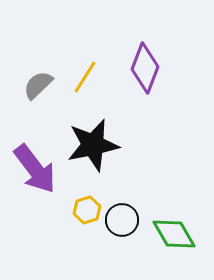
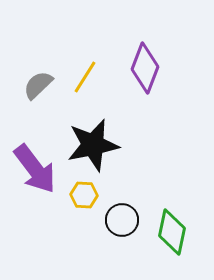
yellow hexagon: moved 3 px left, 15 px up; rotated 20 degrees clockwise
green diamond: moved 2 px left, 2 px up; rotated 42 degrees clockwise
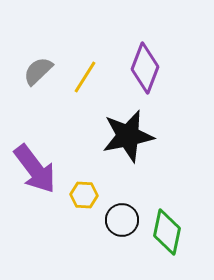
gray semicircle: moved 14 px up
black star: moved 35 px right, 9 px up
green diamond: moved 5 px left
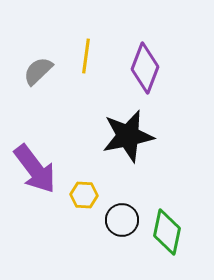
yellow line: moved 1 px right, 21 px up; rotated 24 degrees counterclockwise
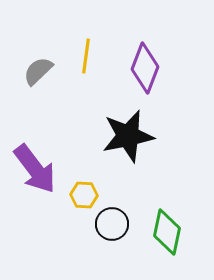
black circle: moved 10 px left, 4 px down
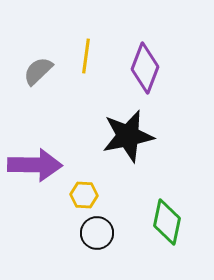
purple arrow: moved 4 px up; rotated 52 degrees counterclockwise
black circle: moved 15 px left, 9 px down
green diamond: moved 10 px up
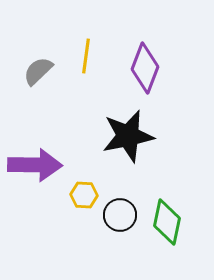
black circle: moved 23 px right, 18 px up
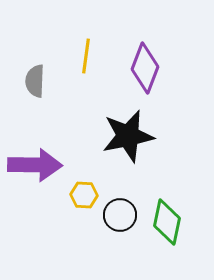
gray semicircle: moved 3 px left, 10 px down; rotated 44 degrees counterclockwise
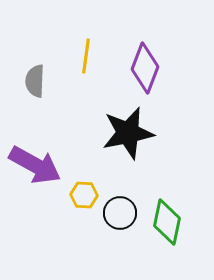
black star: moved 3 px up
purple arrow: rotated 28 degrees clockwise
black circle: moved 2 px up
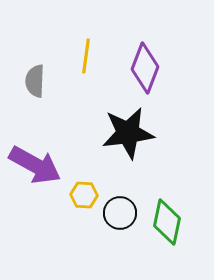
black star: rotated 4 degrees clockwise
